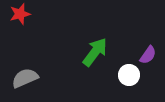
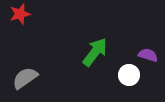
purple semicircle: rotated 108 degrees counterclockwise
gray semicircle: rotated 12 degrees counterclockwise
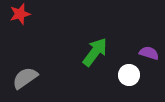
purple semicircle: moved 1 px right, 2 px up
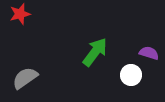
white circle: moved 2 px right
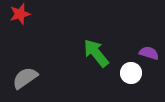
green arrow: moved 1 px right, 1 px down; rotated 76 degrees counterclockwise
white circle: moved 2 px up
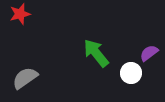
purple semicircle: rotated 54 degrees counterclockwise
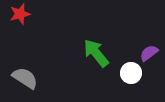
gray semicircle: rotated 68 degrees clockwise
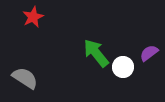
red star: moved 13 px right, 3 px down; rotated 10 degrees counterclockwise
white circle: moved 8 px left, 6 px up
